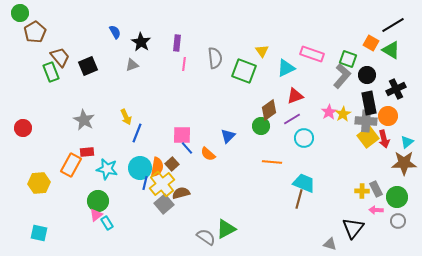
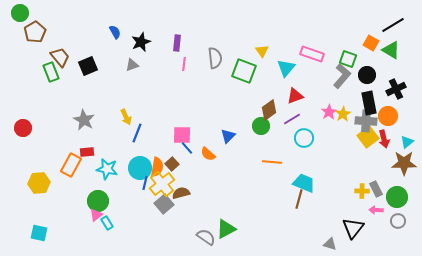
black star at (141, 42): rotated 18 degrees clockwise
cyan triangle at (286, 68): rotated 24 degrees counterclockwise
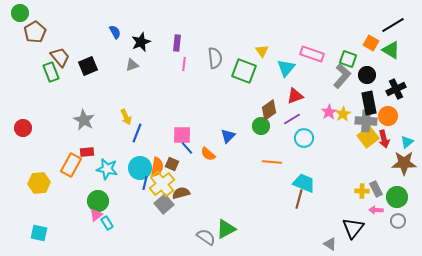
brown square at (172, 164): rotated 24 degrees counterclockwise
gray triangle at (330, 244): rotated 16 degrees clockwise
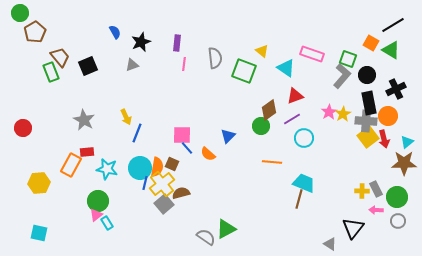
yellow triangle at (262, 51): rotated 16 degrees counterclockwise
cyan triangle at (286, 68): rotated 36 degrees counterclockwise
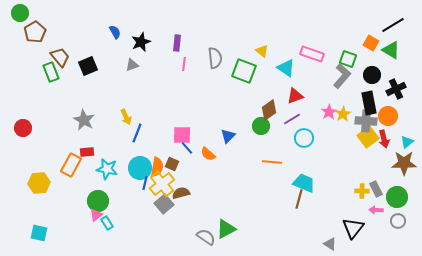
black circle at (367, 75): moved 5 px right
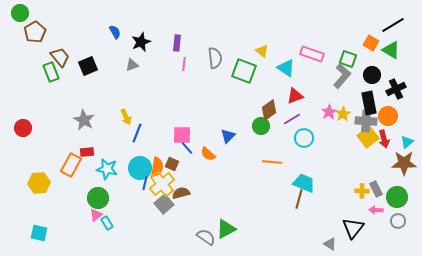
green circle at (98, 201): moved 3 px up
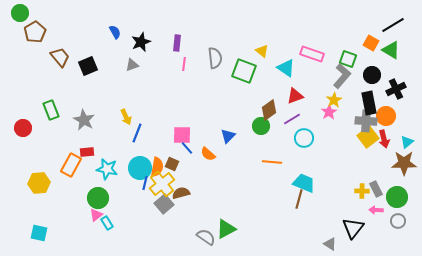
green rectangle at (51, 72): moved 38 px down
yellow star at (343, 114): moved 9 px left, 14 px up
orange circle at (388, 116): moved 2 px left
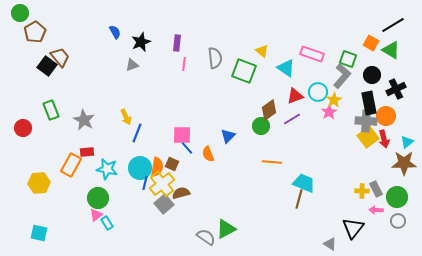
black square at (88, 66): moved 41 px left; rotated 30 degrees counterclockwise
cyan circle at (304, 138): moved 14 px right, 46 px up
orange semicircle at (208, 154): rotated 28 degrees clockwise
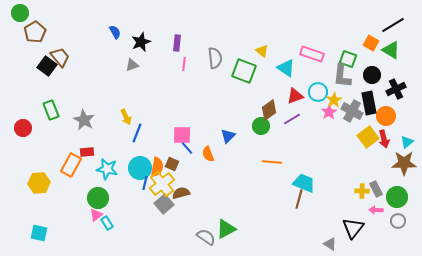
gray L-shape at (342, 76): rotated 145 degrees clockwise
gray cross at (366, 121): moved 14 px left, 10 px up; rotated 25 degrees clockwise
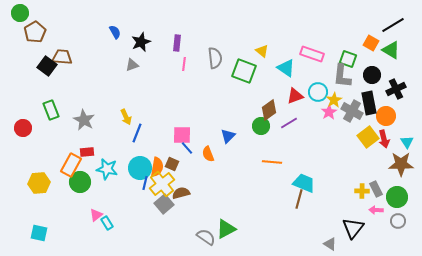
brown trapezoid at (60, 57): moved 2 px right; rotated 45 degrees counterclockwise
purple line at (292, 119): moved 3 px left, 4 px down
cyan triangle at (407, 142): rotated 24 degrees counterclockwise
brown star at (404, 163): moved 3 px left, 1 px down
green circle at (98, 198): moved 18 px left, 16 px up
